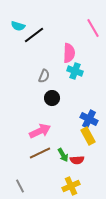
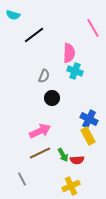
cyan semicircle: moved 5 px left, 11 px up
gray line: moved 2 px right, 7 px up
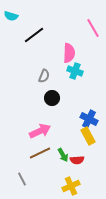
cyan semicircle: moved 2 px left, 1 px down
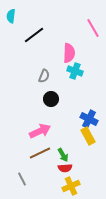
cyan semicircle: rotated 80 degrees clockwise
black circle: moved 1 px left, 1 px down
red semicircle: moved 12 px left, 8 px down
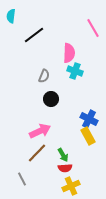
brown line: moved 3 px left; rotated 20 degrees counterclockwise
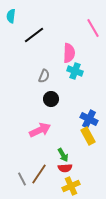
pink arrow: moved 1 px up
brown line: moved 2 px right, 21 px down; rotated 10 degrees counterclockwise
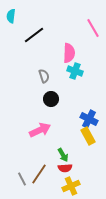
gray semicircle: rotated 40 degrees counterclockwise
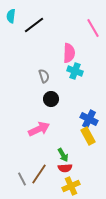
black line: moved 10 px up
pink arrow: moved 1 px left, 1 px up
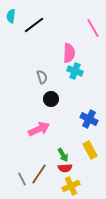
gray semicircle: moved 2 px left, 1 px down
yellow rectangle: moved 2 px right, 14 px down
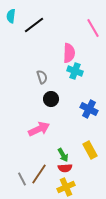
blue cross: moved 10 px up
yellow cross: moved 5 px left, 1 px down
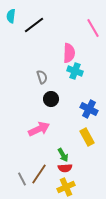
yellow rectangle: moved 3 px left, 13 px up
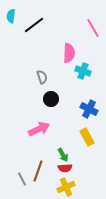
cyan cross: moved 8 px right
brown line: moved 1 px left, 3 px up; rotated 15 degrees counterclockwise
